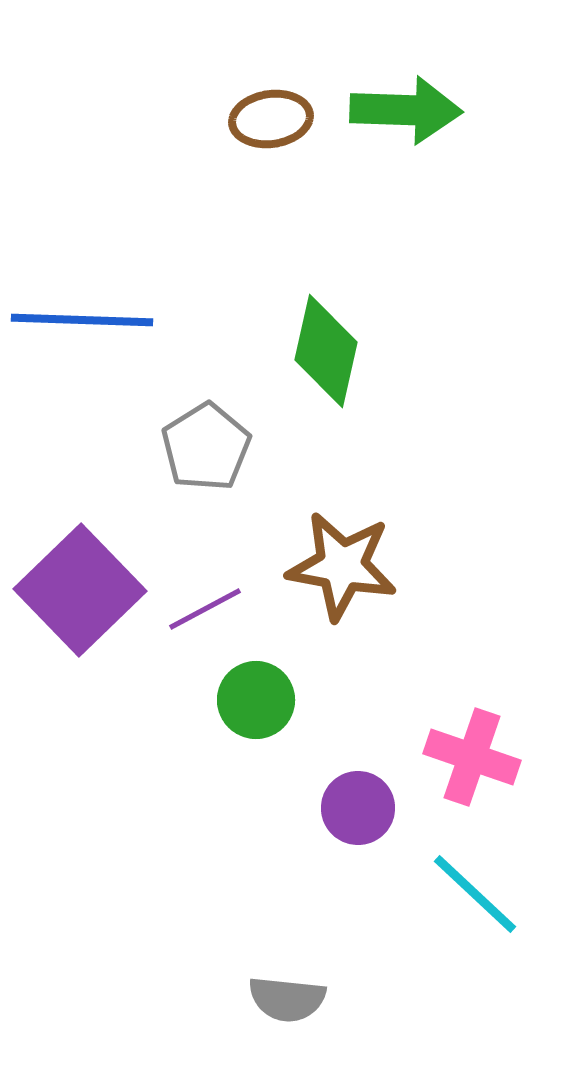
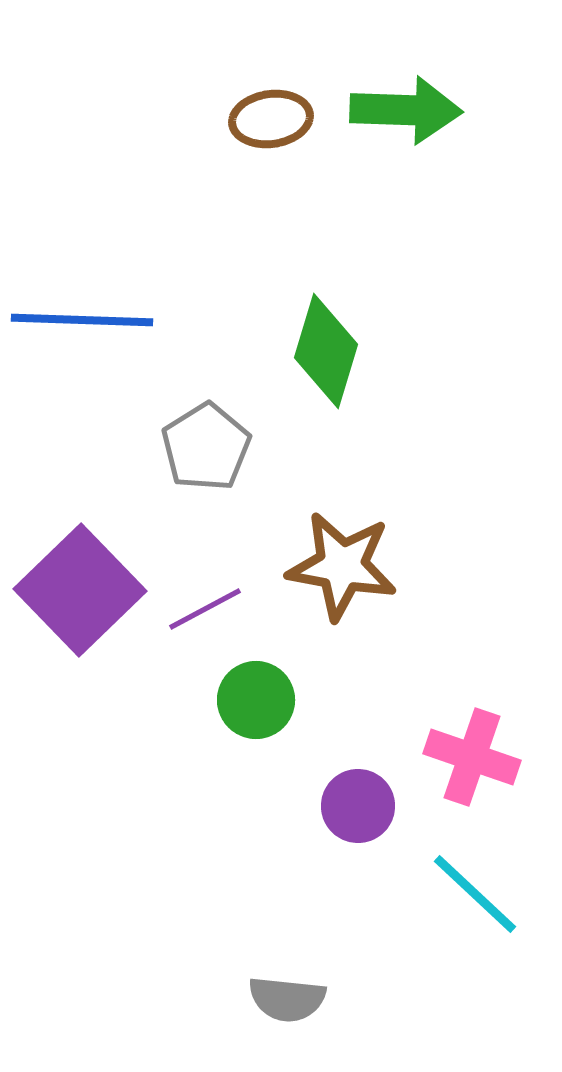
green diamond: rotated 4 degrees clockwise
purple circle: moved 2 px up
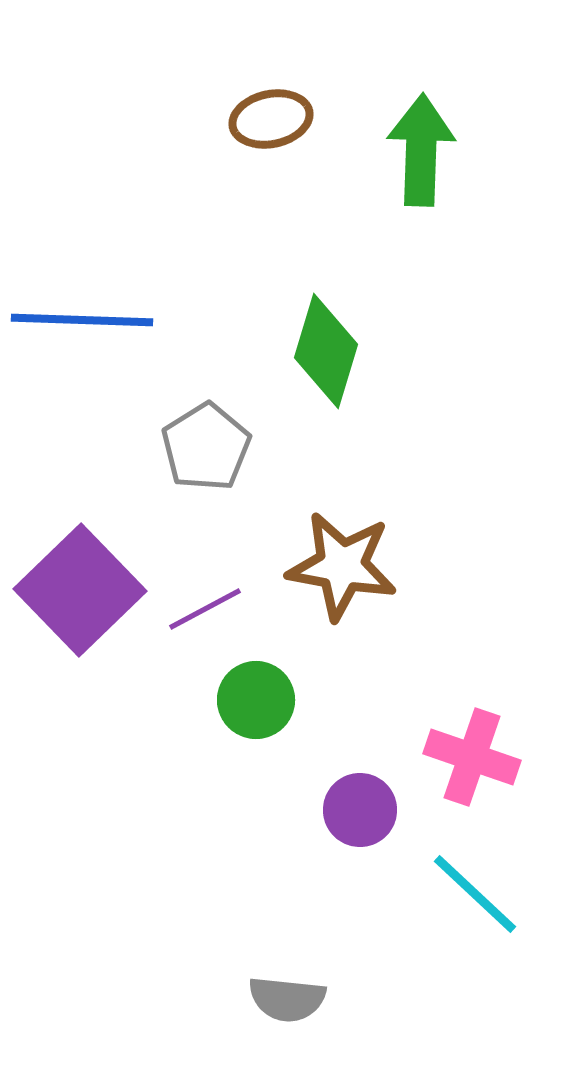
green arrow: moved 15 px right, 40 px down; rotated 90 degrees counterclockwise
brown ellipse: rotated 4 degrees counterclockwise
purple circle: moved 2 px right, 4 px down
